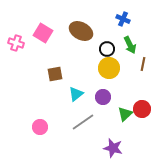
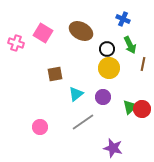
green triangle: moved 5 px right, 7 px up
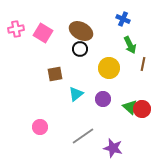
pink cross: moved 14 px up; rotated 28 degrees counterclockwise
black circle: moved 27 px left
purple circle: moved 2 px down
green triangle: rotated 35 degrees counterclockwise
gray line: moved 14 px down
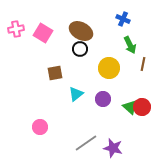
brown square: moved 1 px up
red circle: moved 2 px up
gray line: moved 3 px right, 7 px down
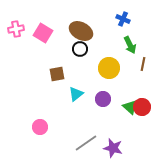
brown square: moved 2 px right, 1 px down
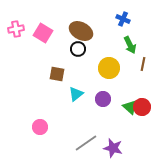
black circle: moved 2 px left
brown square: rotated 21 degrees clockwise
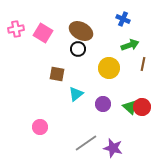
green arrow: rotated 84 degrees counterclockwise
purple circle: moved 5 px down
